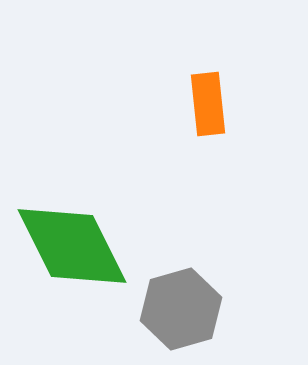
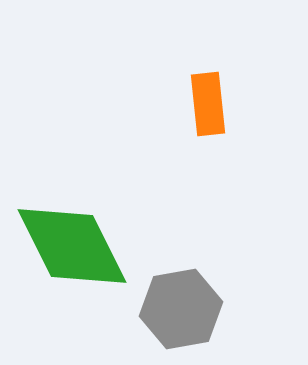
gray hexagon: rotated 6 degrees clockwise
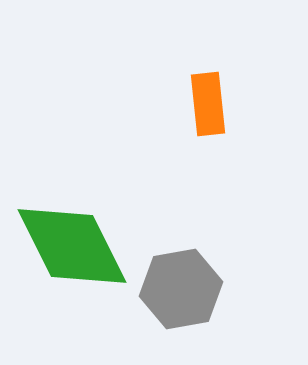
gray hexagon: moved 20 px up
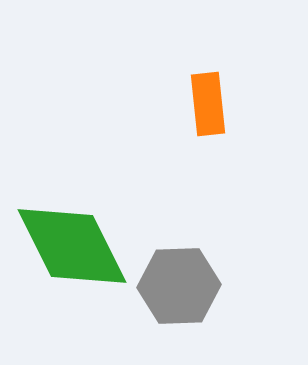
gray hexagon: moved 2 px left, 3 px up; rotated 8 degrees clockwise
